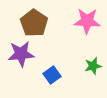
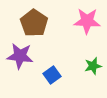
purple star: moved 1 px left, 2 px down; rotated 12 degrees clockwise
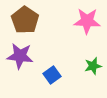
brown pentagon: moved 9 px left, 3 px up
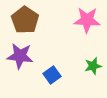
pink star: moved 1 px up
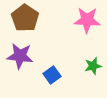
brown pentagon: moved 2 px up
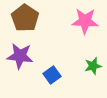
pink star: moved 2 px left, 1 px down
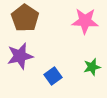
purple star: rotated 20 degrees counterclockwise
green star: moved 1 px left, 1 px down
blue square: moved 1 px right, 1 px down
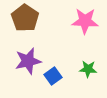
purple star: moved 8 px right, 5 px down
green star: moved 4 px left, 2 px down; rotated 18 degrees clockwise
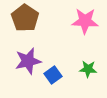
blue square: moved 1 px up
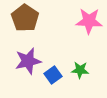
pink star: moved 4 px right
green star: moved 8 px left, 1 px down
